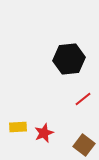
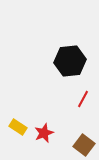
black hexagon: moved 1 px right, 2 px down
red line: rotated 24 degrees counterclockwise
yellow rectangle: rotated 36 degrees clockwise
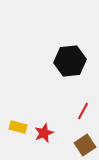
red line: moved 12 px down
yellow rectangle: rotated 18 degrees counterclockwise
brown square: moved 1 px right; rotated 20 degrees clockwise
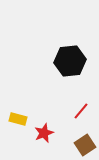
red line: moved 2 px left; rotated 12 degrees clockwise
yellow rectangle: moved 8 px up
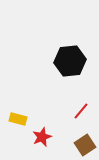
red star: moved 2 px left, 4 px down
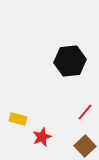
red line: moved 4 px right, 1 px down
brown square: moved 1 px down; rotated 10 degrees counterclockwise
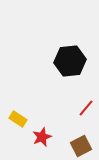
red line: moved 1 px right, 4 px up
yellow rectangle: rotated 18 degrees clockwise
brown square: moved 4 px left; rotated 15 degrees clockwise
